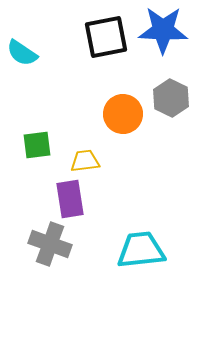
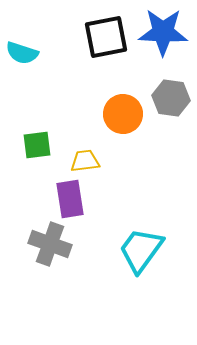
blue star: moved 2 px down
cyan semicircle: rotated 16 degrees counterclockwise
gray hexagon: rotated 18 degrees counterclockwise
cyan trapezoid: rotated 48 degrees counterclockwise
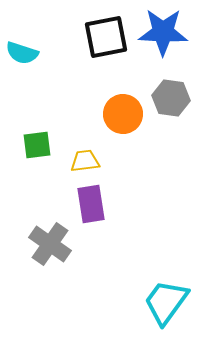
purple rectangle: moved 21 px right, 5 px down
gray cross: rotated 15 degrees clockwise
cyan trapezoid: moved 25 px right, 52 px down
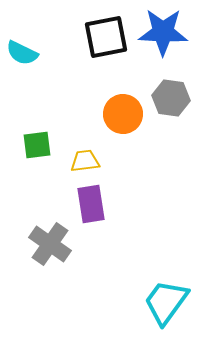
cyan semicircle: rotated 8 degrees clockwise
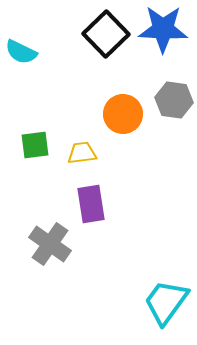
blue star: moved 3 px up
black square: moved 3 px up; rotated 33 degrees counterclockwise
cyan semicircle: moved 1 px left, 1 px up
gray hexagon: moved 3 px right, 2 px down
green square: moved 2 px left
yellow trapezoid: moved 3 px left, 8 px up
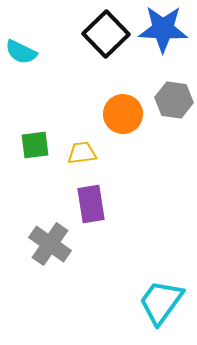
cyan trapezoid: moved 5 px left
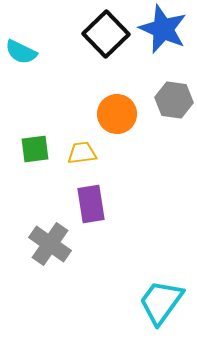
blue star: rotated 21 degrees clockwise
orange circle: moved 6 px left
green square: moved 4 px down
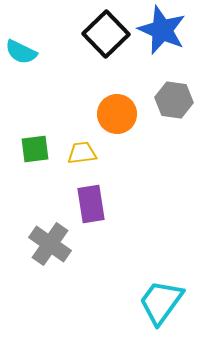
blue star: moved 1 px left, 1 px down
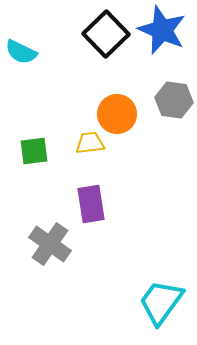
green square: moved 1 px left, 2 px down
yellow trapezoid: moved 8 px right, 10 px up
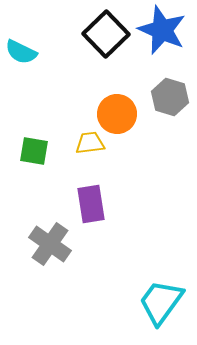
gray hexagon: moved 4 px left, 3 px up; rotated 9 degrees clockwise
green square: rotated 16 degrees clockwise
